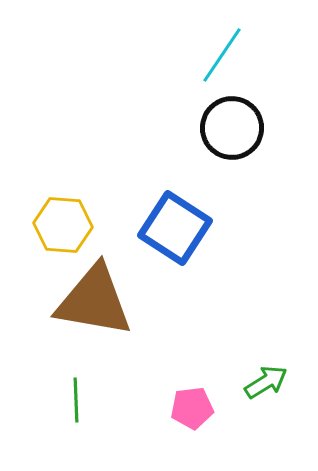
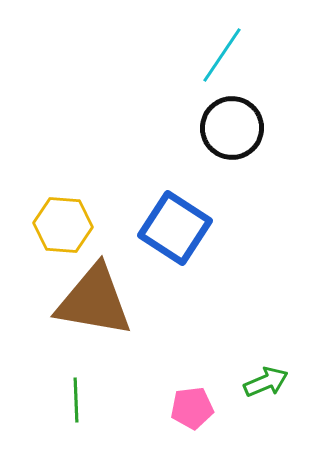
green arrow: rotated 9 degrees clockwise
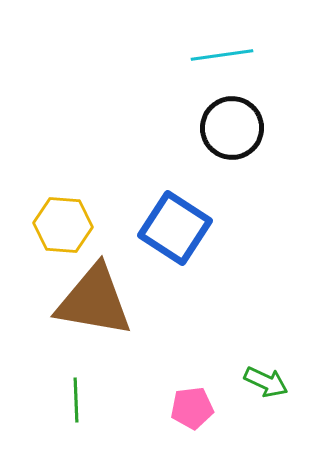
cyan line: rotated 48 degrees clockwise
green arrow: rotated 48 degrees clockwise
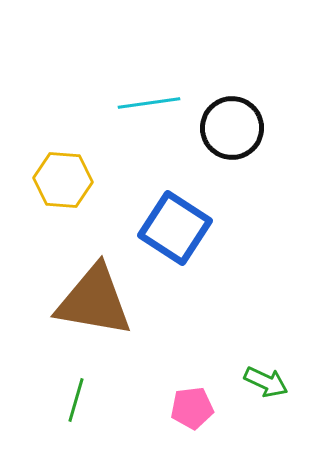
cyan line: moved 73 px left, 48 px down
yellow hexagon: moved 45 px up
green line: rotated 18 degrees clockwise
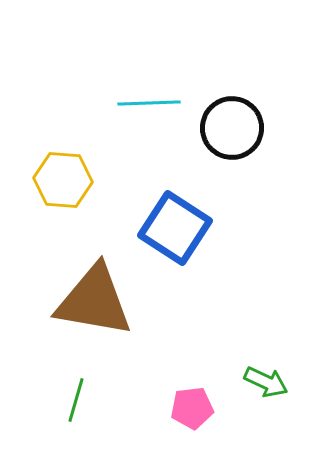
cyan line: rotated 6 degrees clockwise
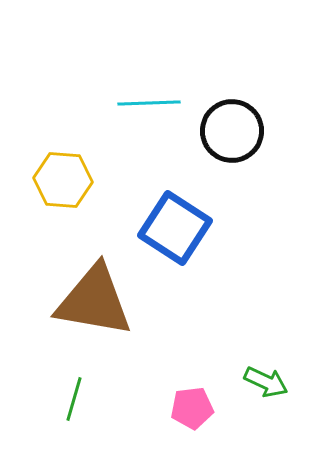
black circle: moved 3 px down
green line: moved 2 px left, 1 px up
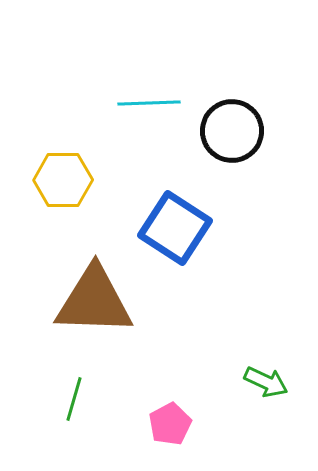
yellow hexagon: rotated 4 degrees counterclockwise
brown triangle: rotated 8 degrees counterclockwise
pink pentagon: moved 22 px left, 16 px down; rotated 21 degrees counterclockwise
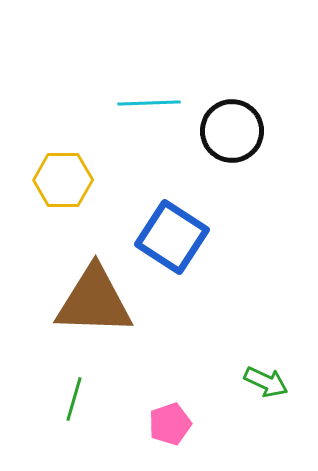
blue square: moved 3 px left, 9 px down
pink pentagon: rotated 9 degrees clockwise
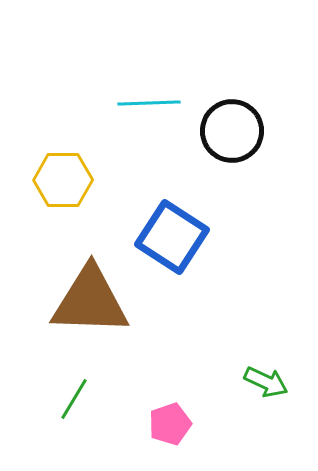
brown triangle: moved 4 px left
green line: rotated 15 degrees clockwise
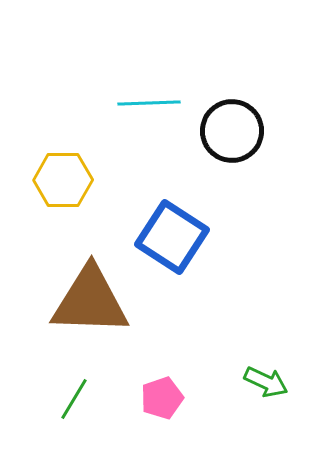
pink pentagon: moved 8 px left, 26 px up
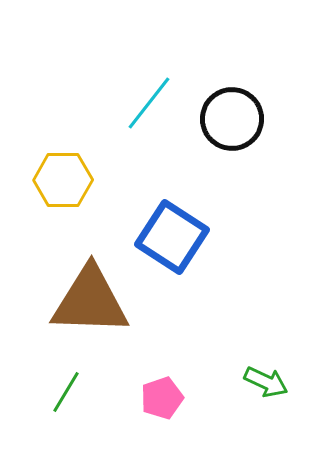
cyan line: rotated 50 degrees counterclockwise
black circle: moved 12 px up
green line: moved 8 px left, 7 px up
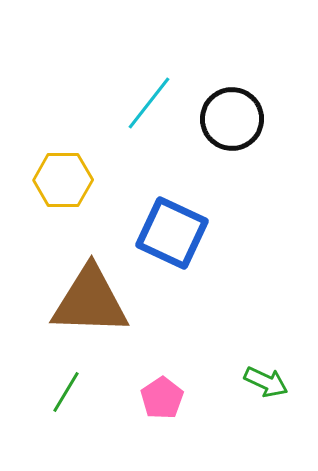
blue square: moved 4 px up; rotated 8 degrees counterclockwise
pink pentagon: rotated 15 degrees counterclockwise
